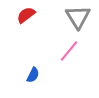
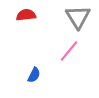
red semicircle: rotated 30 degrees clockwise
blue semicircle: moved 1 px right
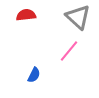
gray triangle: rotated 16 degrees counterclockwise
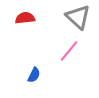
red semicircle: moved 1 px left, 3 px down
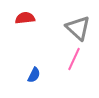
gray triangle: moved 11 px down
pink line: moved 5 px right, 8 px down; rotated 15 degrees counterclockwise
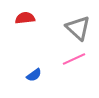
pink line: rotated 40 degrees clockwise
blue semicircle: rotated 28 degrees clockwise
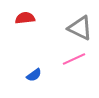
gray triangle: moved 2 px right; rotated 16 degrees counterclockwise
